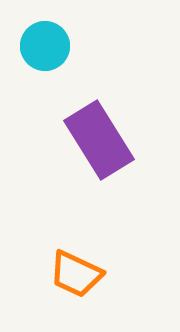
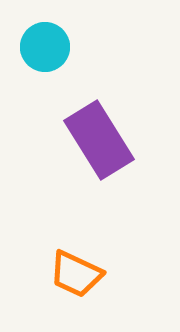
cyan circle: moved 1 px down
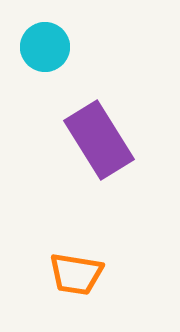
orange trapezoid: rotated 16 degrees counterclockwise
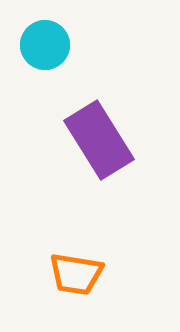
cyan circle: moved 2 px up
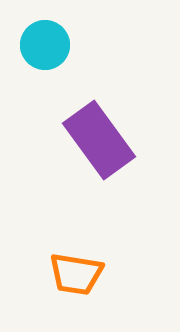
purple rectangle: rotated 4 degrees counterclockwise
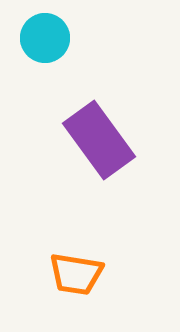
cyan circle: moved 7 px up
